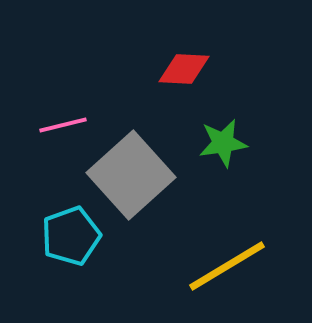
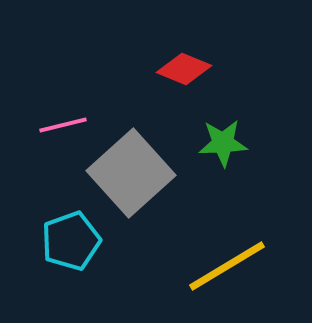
red diamond: rotated 20 degrees clockwise
green star: rotated 6 degrees clockwise
gray square: moved 2 px up
cyan pentagon: moved 5 px down
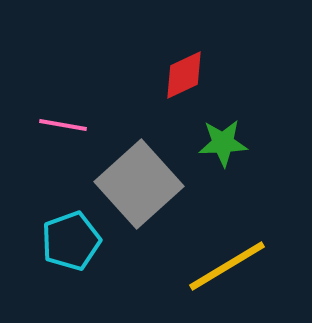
red diamond: moved 6 px down; rotated 48 degrees counterclockwise
pink line: rotated 24 degrees clockwise
gray square: moved 8 px right, 11 px down
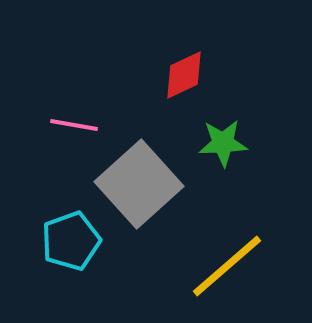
pink line: moved 11 px right
yellow line: rotated 10 degrees counterclockwise
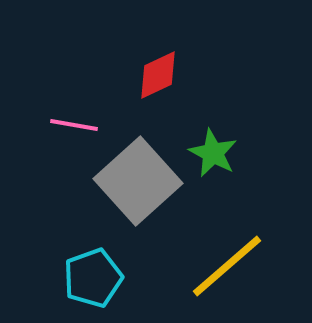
red diamond: moved 26 px left
green star: moved 10 px left, 10 px down; rotated 30 degrees clockwise
gray square: moved 1 px left, 3 px up
cyan pentagon: moved 22 px right, 37 px down
